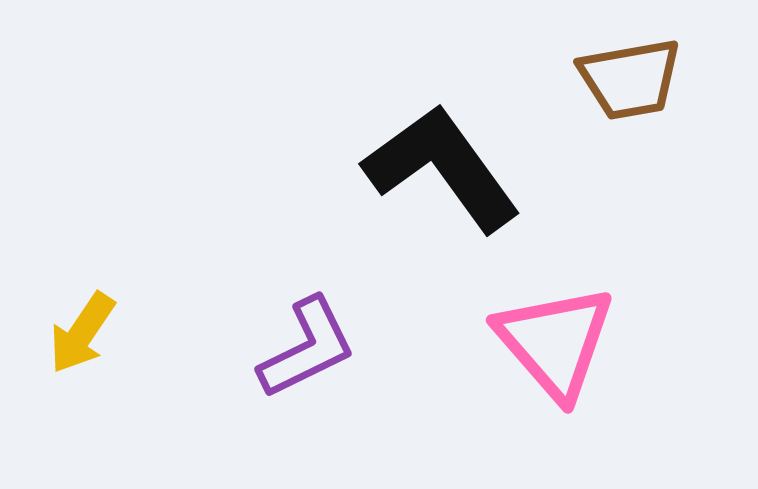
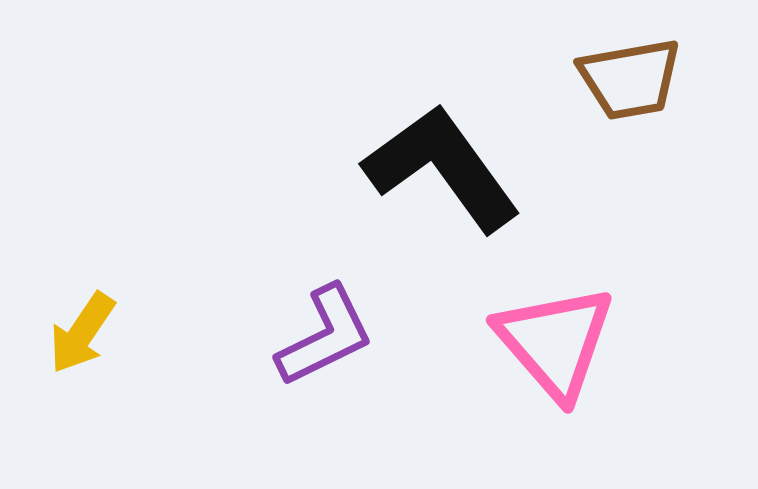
purple L-shape: moved 18 px right, 12 px up
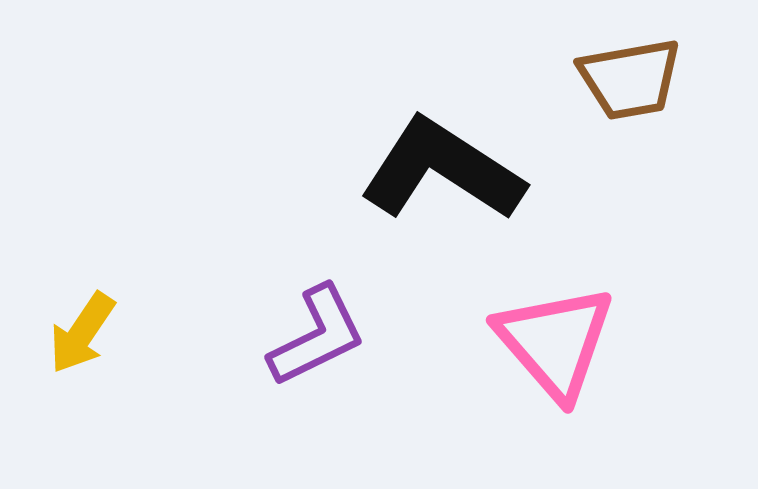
black L-shape: moved 2 px down; rotated 21 degrees counterclockwise
purple L-shape: moved 8 px left
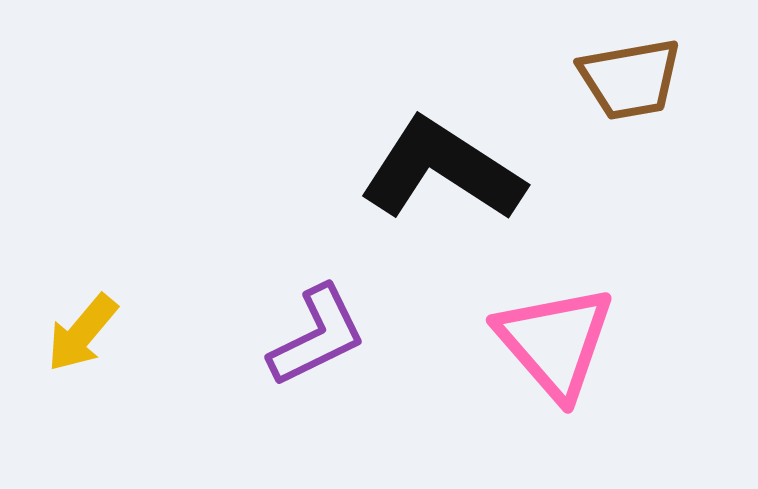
yellow arrow: rotated 6 degrees clockwise
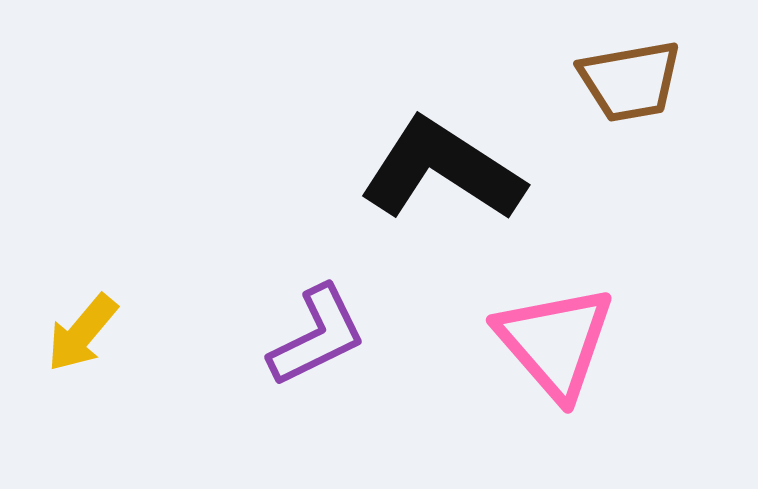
brown trapezoid: moved 2 px down
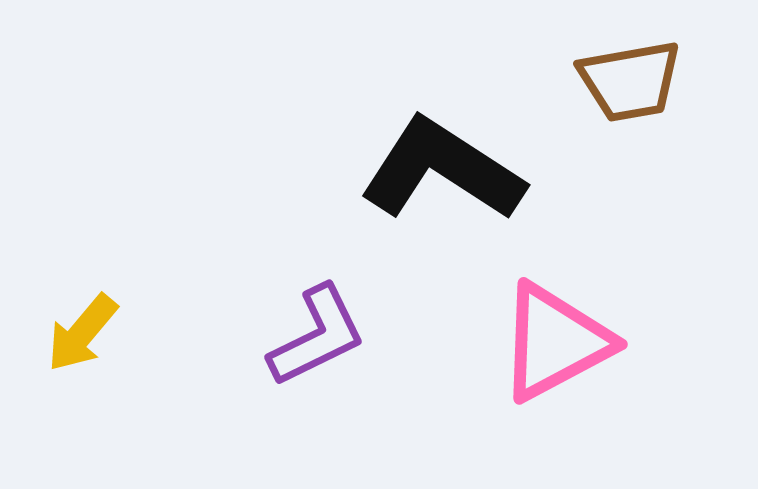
pink triangle: rotated 43 degrees clockwise
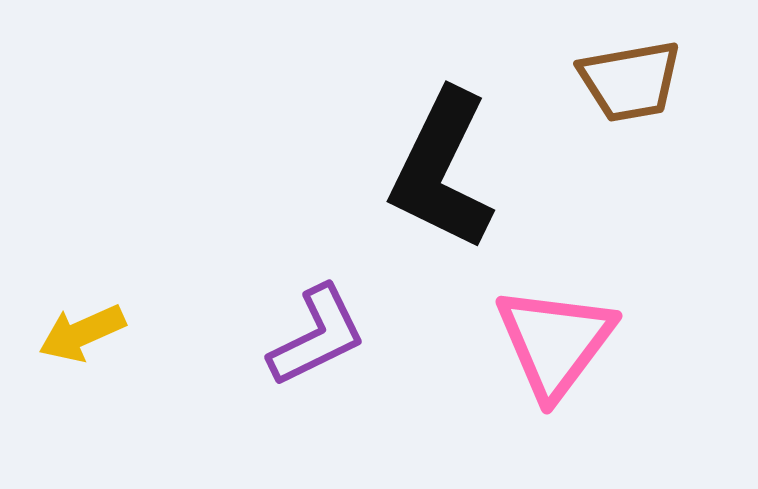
black L-shape: rotated 97 degrees counterclockwise
yellow arrow: rotated 26 degrees clockwise
pink triangle: rotated 25 degrees counterclockwise
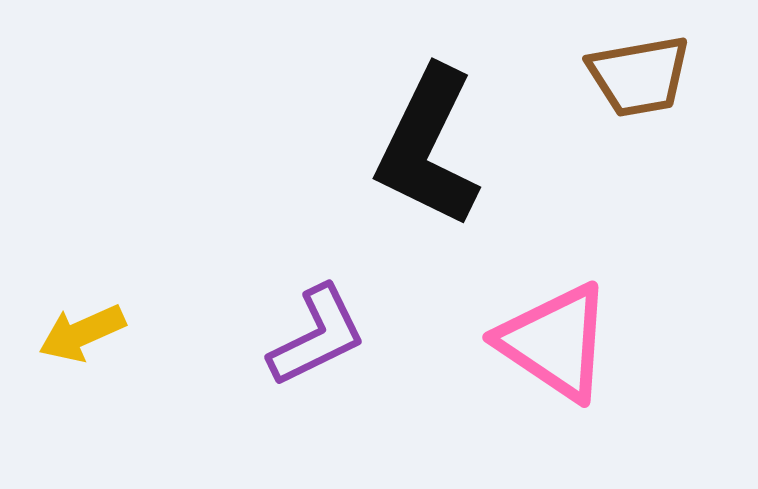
brown trapezoid: moved 9 px right, 5 px up
black L-shape: moved 14 px left, 23 px up
pink triangle: rotated 33 degrees counterclockwise
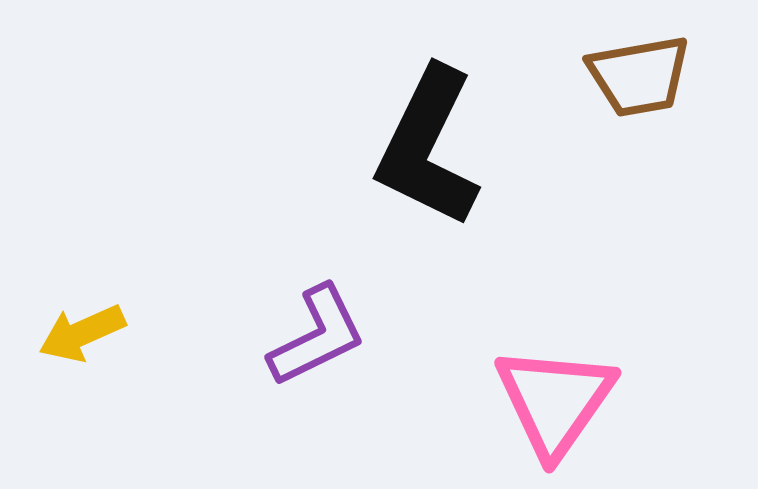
pink triangle: moved 59 px down; rotated 31 degrees clockwise
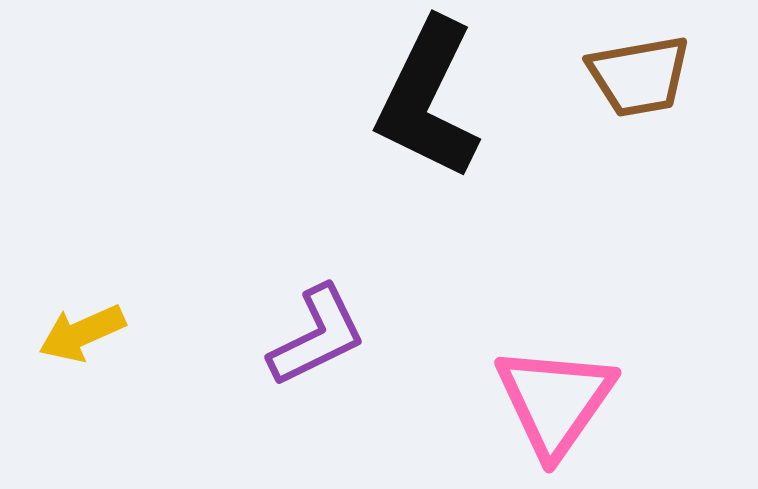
black L-shape: moved 48 px up
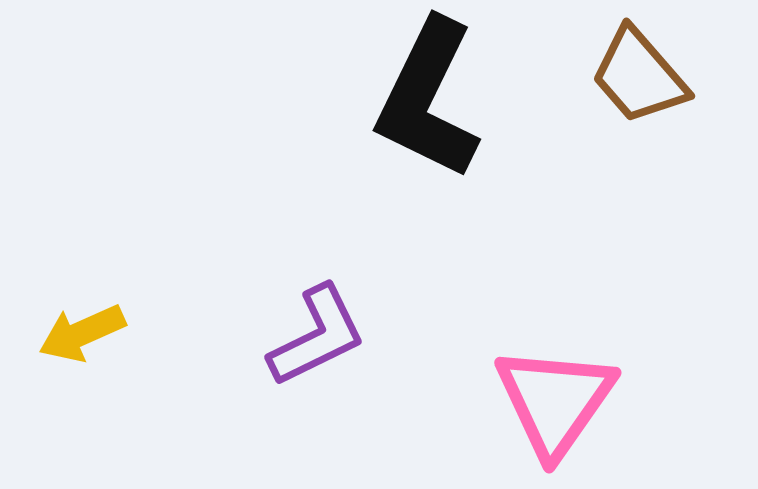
brown trapezoid: rotated 59 degrees clockwise
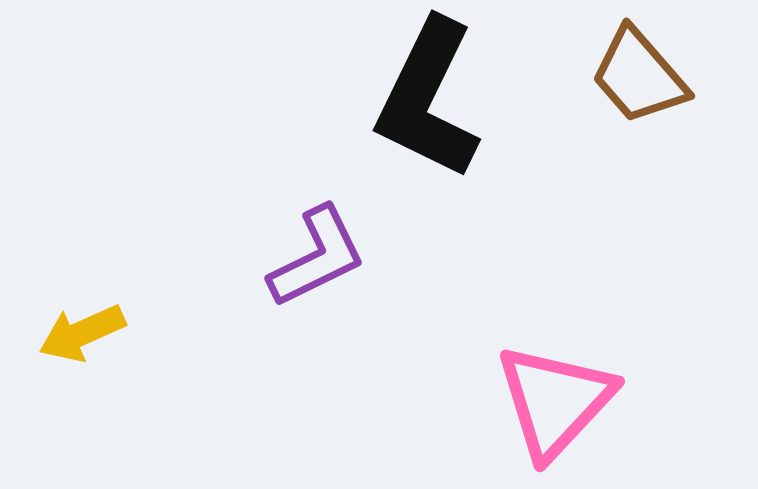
purple L-shape: moved 79 px up
pink triangle: rotated 8 degrees clockwise
